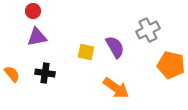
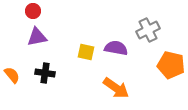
purple semicircle: moved 1 px right, 1 px down; rotated 50 degrees counterclockwise
orange semicircle: moved 1 px down
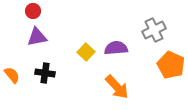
gray cross: moved 6 px right
purple semicircle: rotated 15 degrees counterclockwise
yellow square: rotated 30 degrees clockwise
orange pentagon: rotated 12 degrees clockwise
orange arrow: moved 1 px right, 1 px up; rotated 12 degrees clockwise
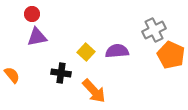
red circle: moved 1 px left, 3 px down
purple semicircle: moved 1 px right, 3 px down
orange pentagon: moved 10 px up
black cross: moved 16 px right
orange arrow: moved 23 px left, 4 px down
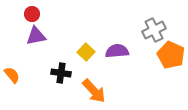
purple triangle: moved 1 px left, 1 px up
